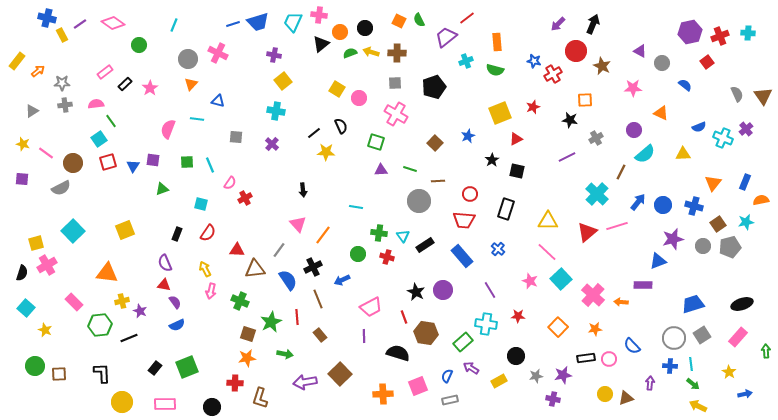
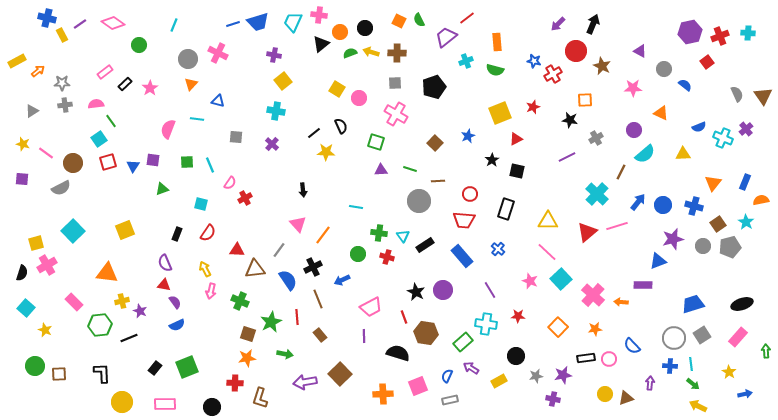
yellow rectangle at (17, 61): rotated 24 degrees clockwise
gray circle at (662, 63): moved 2 px right, 6 px down
cyan star at (746, 222): rotated 28 degrees counterclockwise
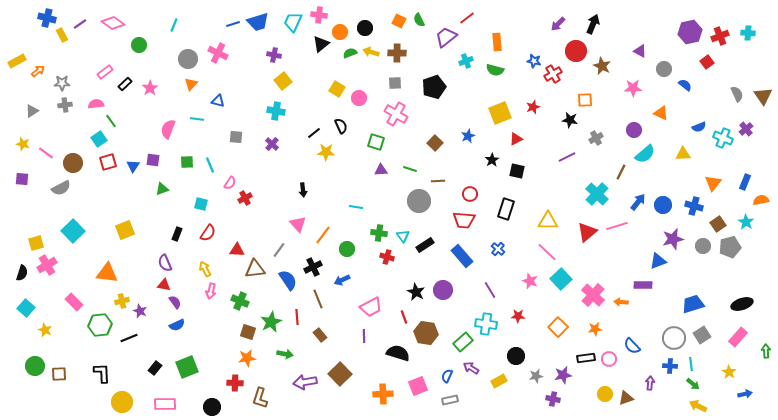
green circle at (358, 254): moved 11 px left, 5 px up
brown square at (248, 334): moved 2 px up
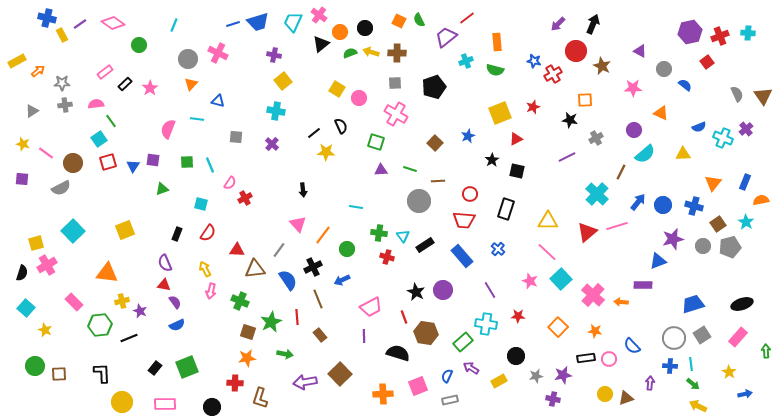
pink cross at (319, 15): rotated 28 degrees clockwise
orange star at (595, 329): moved 2 px down; rotated 16 degrees clockwise
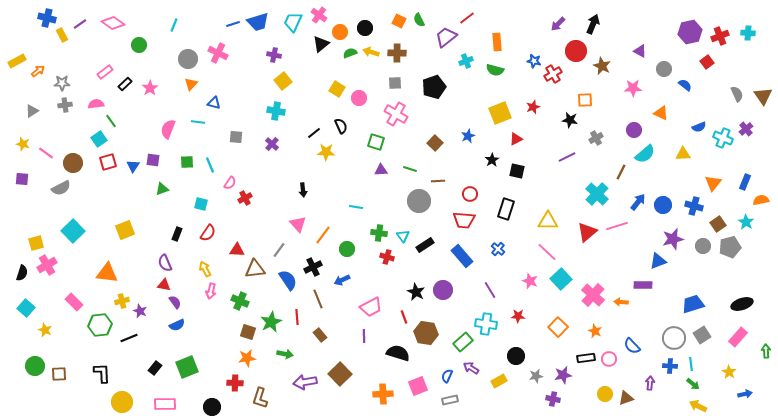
blue triangle at (218, 101): moved 4 px left, 2 px down
cyan line at (197, 119): moved 1 px right, 3 px down
orange star at (595, 331): rotated 16 degrees clockwise
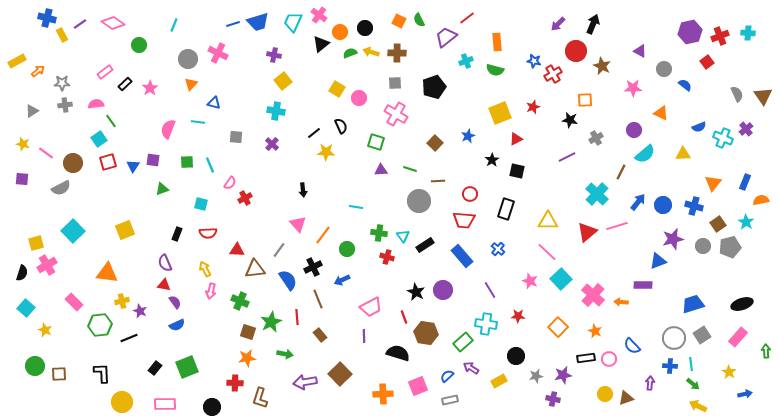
red semicircle at (208, 233): rotated 54 degrees clockwise
blue semicircle at (447, 376): rotated 24 degrees clockwise
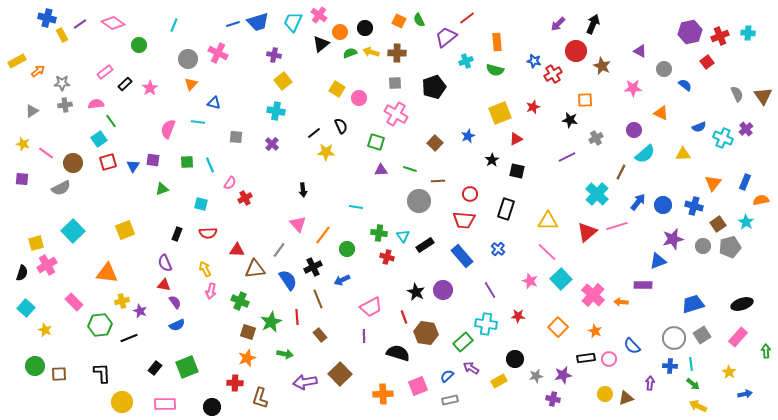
black circle at (516, 356): moved 1 px left, 3 px down
orange star at (247, 358): rotated 12 degrees counterclockwise
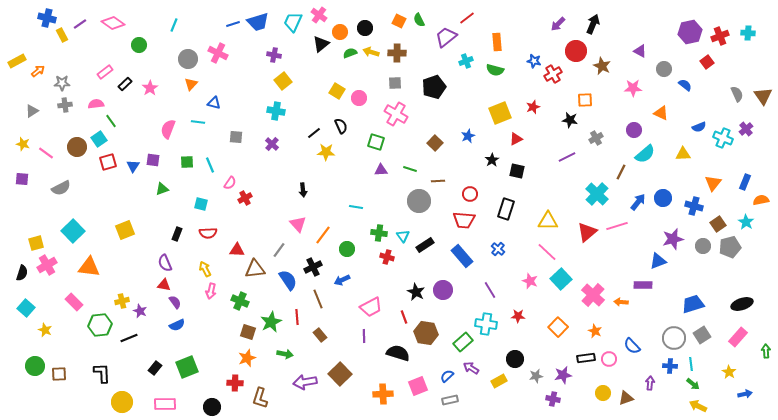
yellow square at (337, 89): moved 2 px down
brown circle at (73, 163): moved 4 px right, 16 px up
blue circle at (663, 205): moved 7 px up
orange triangle at (107, 273): moved 18 px left, 6 px up
yellow circle at (605, 394): moved 2 px left, 1 px up
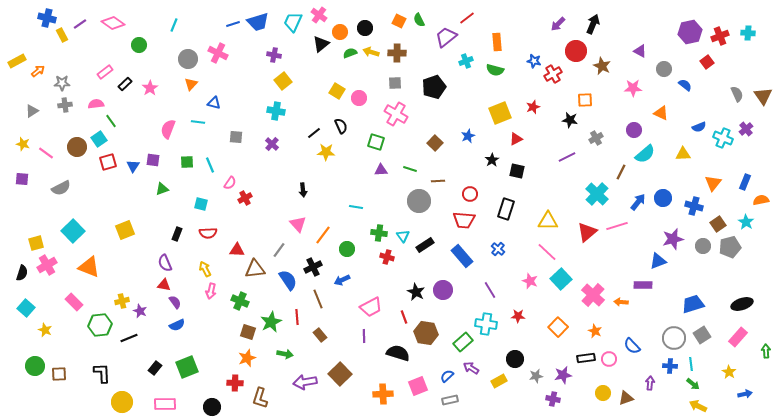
orange triangle at (89, 267): rotated 15 degrees clockwise
